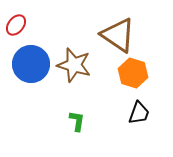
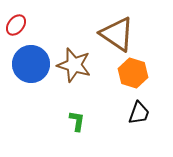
brown triangle: moved 1 px left, 1 px up
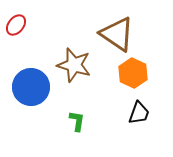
blue circle: moved 23 px down
orange hexagon: rotated 8 degrees clockwise
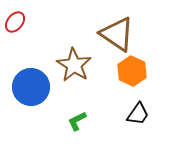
red ellipse: moved 1 px left, 3 px up
brown star: rotated 16 degrees clockwise
orange hexagon: moved 1 px left, 2 px up
black trapezoid: moved 1 px left, 1 px down; rotated 15 degrees clockwise
green L-shape: rotated 125 degrees counterclockwise
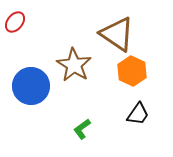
blue circle: moved 1 px up
green L-shape: moved 5 px right, 8 px down; rotated 10 degrees counterclockwise
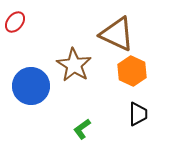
brown triangle: rotated 9 degrees counterclockwise
black trapezoid: rotated 35 degrees counterclockwise
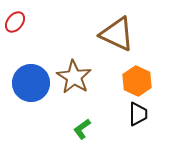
brown star: moved 12 px down
orange hexagon: moved 5 px right, 10 px down
blue circle: moved 3 px up
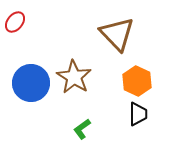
brown triangle: rotated 21 degrees clockwise
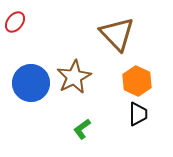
brown star: rotated 12 degrees clockwise
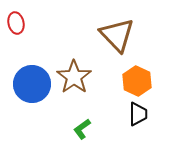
red ellipse: moved 1 px right, 1 px down; rotated 50 degrees counterclockwise
brown triangle: moved 1 px down
brown star: rotated 8 degrees counterclockwise
blue circle: moved 1 px right, 1 px down
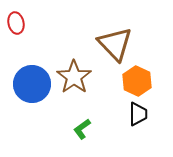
brown triangle: moved 2 px left, 9 px down
